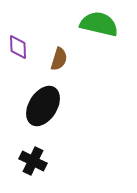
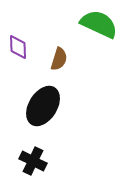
green semicircle: rotated 12 degrees clockwise
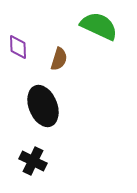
green semicircle: moved 2 px down
black ellipse: rotated 54 degrees counterclockwise
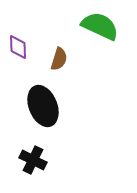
green semicircle: moved 1 px right
black cross: moved 1 px up
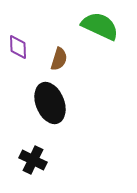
black ellipse: moved 7 px right, 3 px up
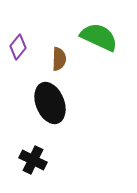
green semicircle: moved 1 px left, 11 px down
purple diamond: rotated 40 degrees clockwise
brown semicircle: rotated 15 degrees counterclockwise
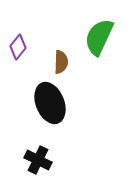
green semicircle: rotated 90 degrees counterclockwise
brown semicircle: moved 2 px right, 3 px down
black cross: moved 5 px right
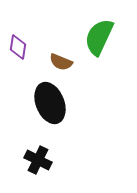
purple diamond: rotated 30 degrees counterclockwise
brown semicircle: rotated 110 degrees clockwise
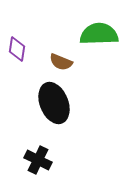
green semicircle: moved 3 px up; rotated 63 degrees clockwise
purple diamond: moved 1 px left, 2 px down
black ellipse: moved 4 px right
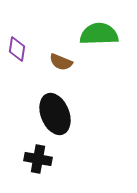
black ellipse: moved 1 px right, 11 px down
black cross: moved 1 px up; rotated 16 degrees counterclockwise
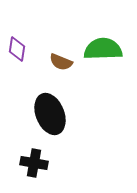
green semicircle: moved 4 px right, 15 px down
black ellipse: moved 5 px left
black cross: moved 4 px left, 4 px down
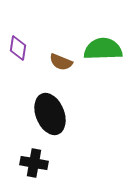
purple diamond: moved 1 px right, 1 px up
